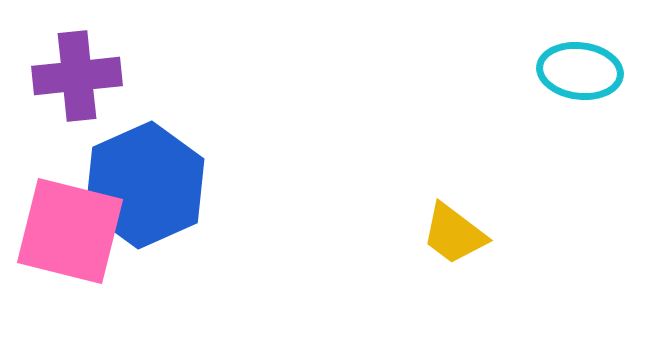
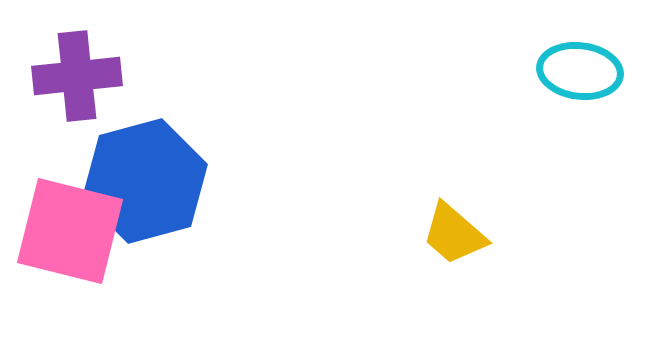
blue hexagon: moved 4 px up; rotated 9 degrees clockwise
yellow trapezoid: rotated 4 degrees clockwise
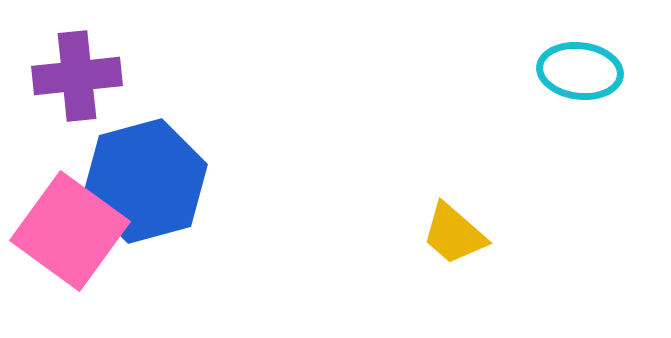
pink square: rotated 22 degrees clockwise
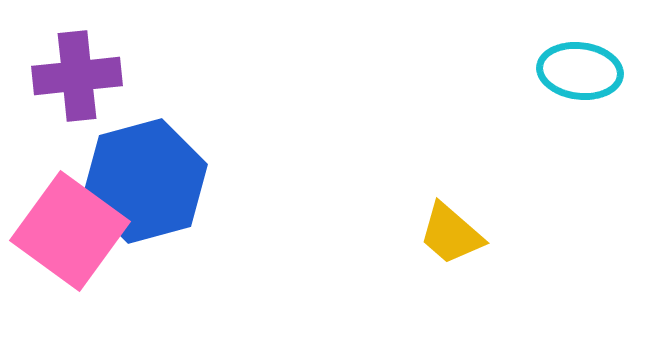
yellow trapezoid: moved 3 px left
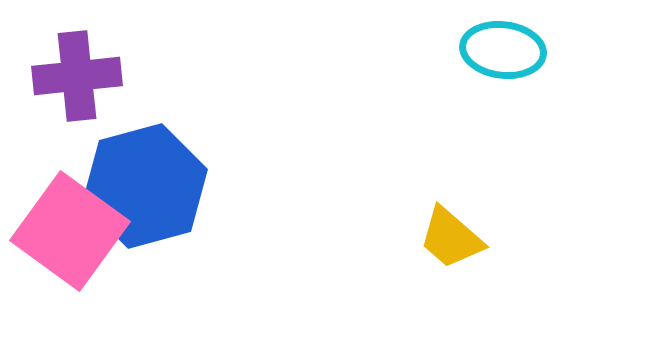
cyan ellipse: moved 77 px left, 21 px up
blue hexagon: moved 5 px down
yellow trapezoid: moved 4 px down
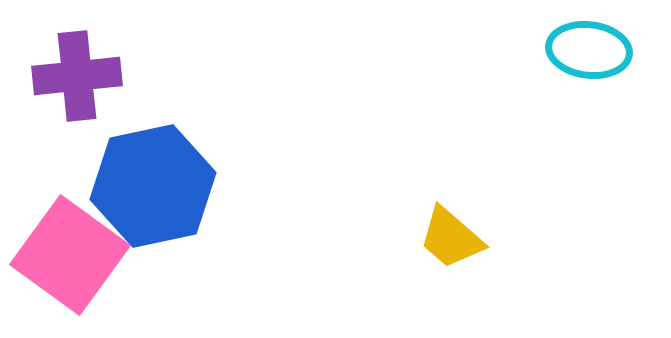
cyan ellipse: moved 86 px right
blue hexagon: moved 8 px right; rotated 3 degrees clockwise
pink square: moved 24 px down
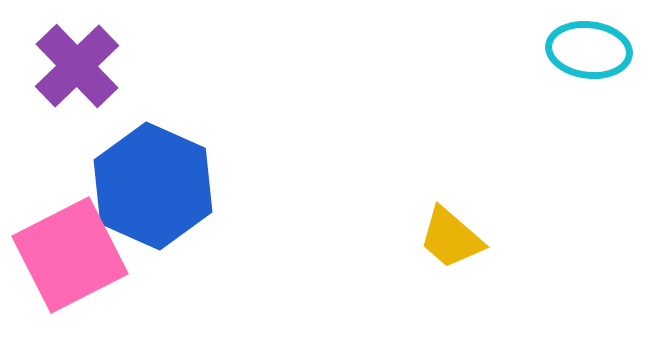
purple cross: moved 10 px up; rotated 38 degrees counterclockwise
blue hexagon: rotated 24 degrees counterclockwise
pink square: rotated 27 degrees clockwise
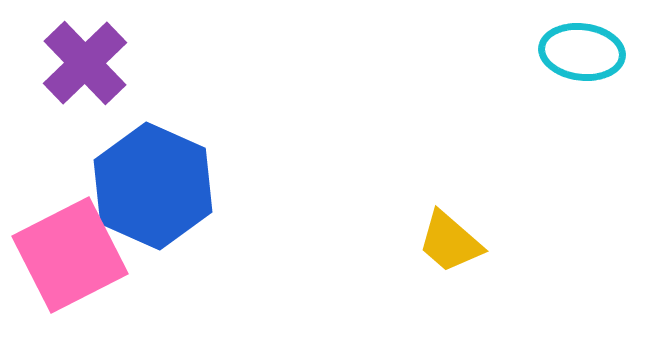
cyan ellipse: moved 7 px left, 2 px down
purple cross: moved 8 px right, 3 px up
yellow trapezoid: moved 1 px left, 4 px down
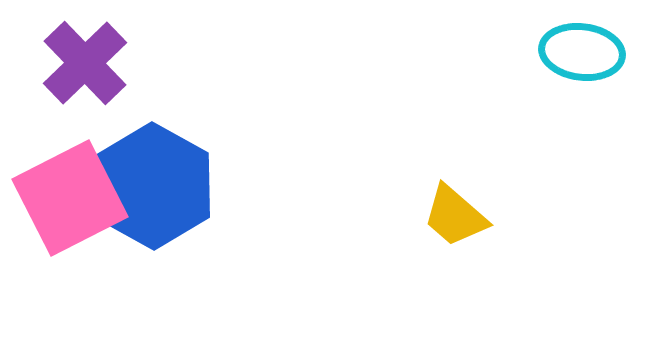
blue hexagon: rotated 5 degrees clockwise
yellow trapezoid: moved 5 px right, 26 px up
pink square: moved 57 px up
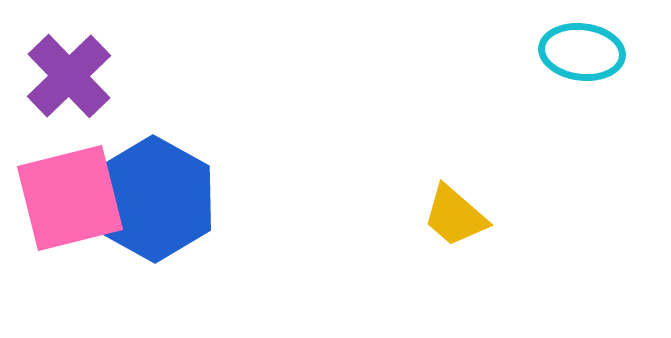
purple cross: moved 16 px left, 13 px down
blue hexagon: moved 1 px right, 13 px down
pink square: rotated 13 degrees clockwise
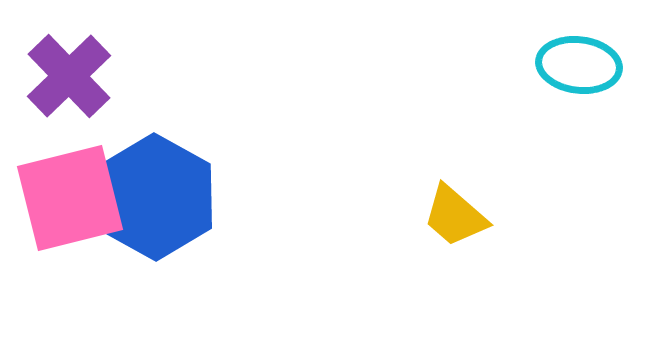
cyan ellipse: moved 3 px left, 13 px down
blue hexagon: moved 1 px right, 2 px up
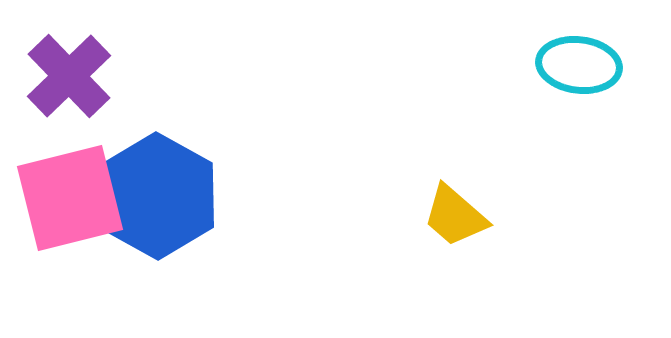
blue hexagon: moved 2 px right, 1 px up
